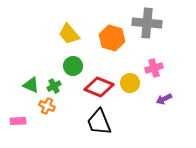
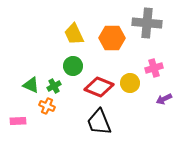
yellow trapezoid: moved 5 px right; rotated 15 degrees clockwise
orange hexagon: rotated 15 degrees counterclockwise
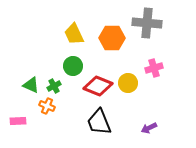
yellow circle: moved 2 px left
red diamond: moved 1 px left, 1 px up
purple arrow: moved 15 px left, 29 px down
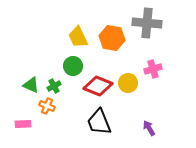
yellow trapezoid: moved 4 px right, 3 px down
orange hexagon: rotated 10 degrees clockwise
pink cross: moved 1 px left, 1 px down
pink rectangle: moved 5 px right, 3 px down
purple arrow: rotated 84 degrees clockwise
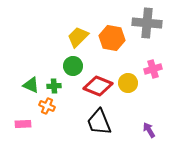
yellow trapezoid: rotated 70 degrees clockwise
green cross: rotated 24 degrees clockwise
purple arrow: moved 2 px down
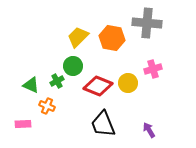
green cross: moved 3 px right, 5 px up; rotated 24 degrees counterclockwise
black trapezoid: moved 4 px right, 2 px down
